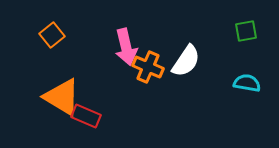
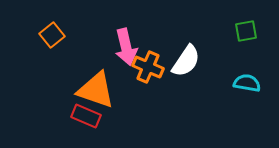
orange triangle: moved 34 px right, 7 px up; rotated 12 degrees counterclockwise
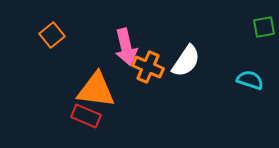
green square: moved 18 px right, 4 px up
cyan semicircle: moved 3 px right, 3 px up; rotated 8 degrees clockwise
orange triangle: rotated 12 degrees counterclockwise
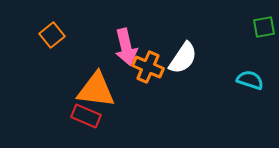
white semicircle: moved 3 px left, 3 px up
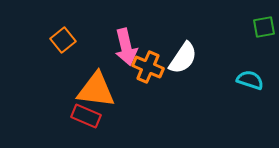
orange square: moved 11 px right, 5 px down
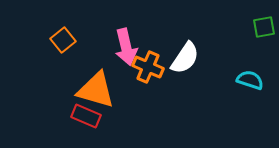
white semicircle: moved 2 px right
orange triangle: rotated 9 degrees clockwise
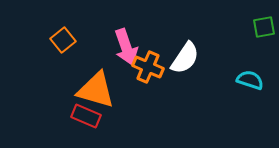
pink arrow: rotated 6 degrees counterclockwise
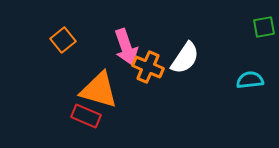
cyan semicircle: rotated 24 degrees counterclockwise
orange triangle: moved 3 px right
